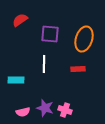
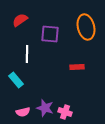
orange ellipse: moved 2 px right, 12 px up; rotated 30 degrees counterclockwise
white line: moved 17 px left, 10 px up
red rectangle: moved 1 px left, 2 px up
cyan rectangle: rotated 49 degrees clockwise
pink cross: moved 2 px down
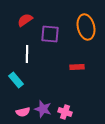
red semicircle: moved 5 px right
purple star: moved 2 px left, 1 px down
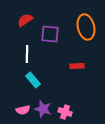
red rectangle: moved 1 px up
cyan rectangle: moved 17 px right
pink semicircle: moved 2 px up
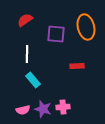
purple square: moved 6 px right
pink cross: moved 2 px left, 5 px up; rotated 24 degrees counterclockwise
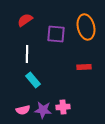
red rectangle: moved 7 px right, 1 px down
purple star: moved 1 px down; rotated 12 degrees counterclockwise
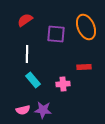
orange ellipse: rotated 10 degrees counterclockwise
pink cross: moved 23 px up
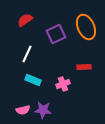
purple square: rotated 30 degrees counterclockwise
white line: rotated 24 degrees clockwise
cyan rectangle: rotated 28 degrees counterclockwise
pink cross: rotated 16 degrees counterclockwise
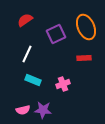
red rectangle: moved 9 px up
